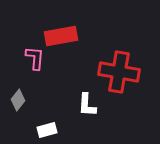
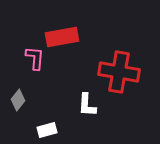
red rectangle: moved 1 px right, 1 px down
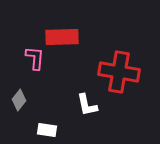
red rectangle: rotated 8 degrees clockwise
gray diamond: moved 1 px right
white L-shape: rotated 15 degrees counterclockwise
white rectangle: rotated 24 degrees clockwise
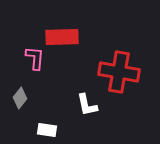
gray diamond: moved 1 px right, 2 px up
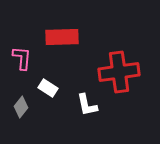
pink L-shape: moved 13 px left
red cross: rotated 18 degrees counterclockwise
gray diamond: moved 1 px right, 9 px down
white rectangle: moved 1 px right, 42 px up; rotated 24 degrees clockwise
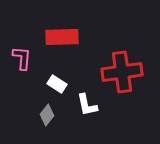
red cross: moved 3 px right
white rectangle: moved 9 px right, 4 px up
gray diamond: moved 26 px right, 8 px down
